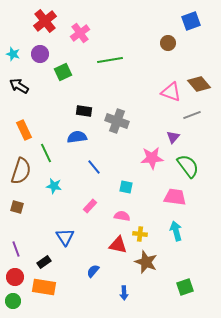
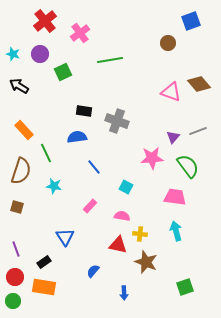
gray line at (192, 115): moved 6 px right, 16 px down
orange rectangle at (24, 130): rotated 18 degrees counterclockwise
cyan square at (126, 187): rotated 16 degrees clockwise
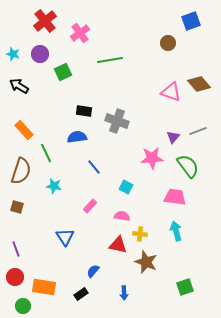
black rectangle at (44, 262): moved 37 px right, 32 px down
green circle at (13, 301): moved 10 px right, 5 px down
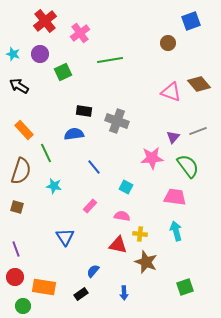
blue semicircle at (77, 137): moved 3 px left, 3 px up
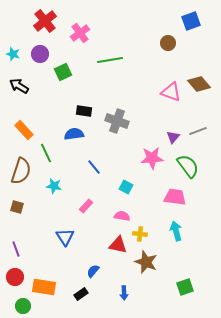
pink rectangle at (90, 206): moved 4 px left
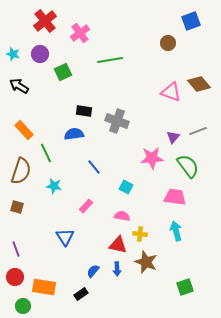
blue arrow at (124, 293): moved 7 px left, 24 px up
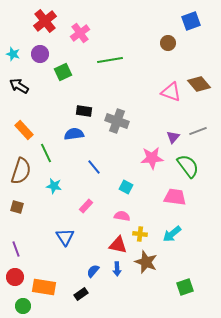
cyan arrow at (176, 231): moved 4 px left, 3 px down; rotated 114 degrees counterclockwise
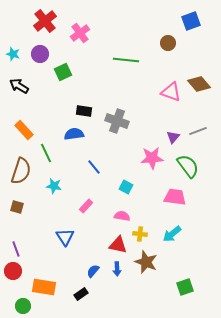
green line at (110, 60): moved 16 px right; rotated 15 degrees clockwise
red circle at (15, 277): moved 2 px left, 6 px up
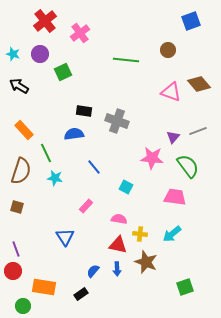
brown circle at (168, 43): moved 7 px down
pink star at (152, 158): rotated 10 degrees clockwise
cyan star at (54, 186): moved 1 px right, 8 px up
pink semicircle at (122, 216): moved 3 px left, 3 px down
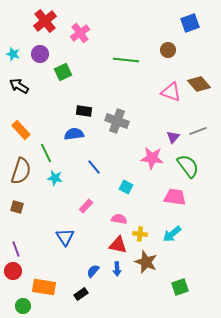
blue square at (191, 21): moved 1 px left, 2 px down
orange rectangle at (24, 130): moved 3 px left
green square at (185, 287): moved 5 px left
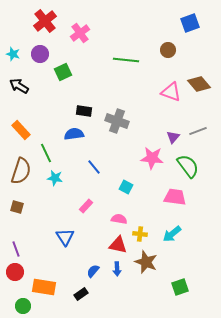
red circle at (13, 271): moved 2 px right, 1 px down
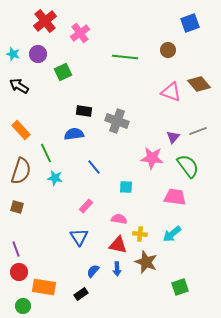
purple circle at (40, 54): moved 2 px left
green line at (126, 60): moved 1 px left, 3 px up
cyan square at (126, 187): rotated 24 degrees counterclockwise
blue triangle at (65, 237): moved 14 px right
red circle at (15, 272): moved 4 px right
